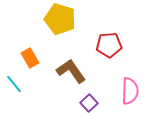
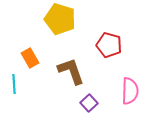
red pentagon: rotated 20 degrees clockwise
brown L-shape: rotated 16 degrees clockwise
cyan line: rotated 36 degrees clockwise
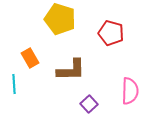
red pentagon: moved 2 px right, 12 px up
brown L-shape: moved 1 px up; rotated 108 degrees clockwise
purple square: moved 1 px down
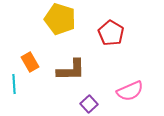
red pentagon: rotated 15 degrees clockwise
orange rectangle: moved 4 px down
pink semicircle: rotated 64 degrees clockwise
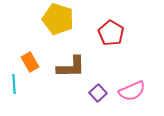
yellow pentagon: moved 2 px left
brown L-shape: moved 3 px up
pink semicircle: moved 2 px right
purple square: moved 9 px right, 11 px up
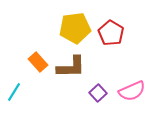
yellow pentagon: moved 17 px right, 9 px down; rotated 24 degrees counterclockwise
orange rectangle: moved 8 px right; rotated 12 degrees counterclockwise
cyan line: moved 8 px down; rotated 36 degrees clockwise
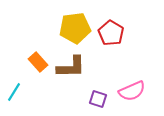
purple square: moved 6 px down; rotated 30 degrees counterclockwise
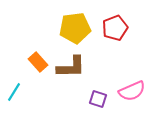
red pentagon: moved 4 px right, 5 px up; rotated 20 degrees clockwise
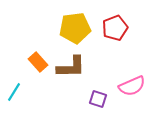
pink semicircle: moved 5 px up
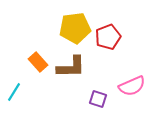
red pentagon: moved 7 px left, 9 px down
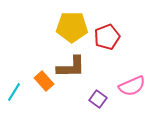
yellow pentagon: moved 3 px left, 1 px up; rotated 8 degrees clockwise
red pentagon: moved 1 px left
orange rectangle: moved 6 px right, 19 px down
purple square: rotated 18 degrees clockwise
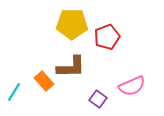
yellow pentagon: moved 3 px up
